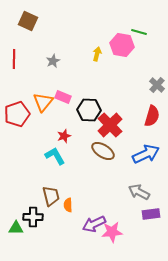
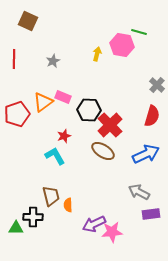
orange triangle: rotated 15 degrees clockwise
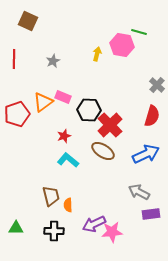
cyan L-shape: moved 13 px right, 4 px down; rotated 20 degrees counterclockwise
black cross: moved 21 px right, 14 px down
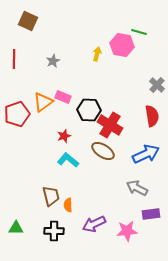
red semicircle: rotated 25 degrees counterclockwise
red cross: rotated 15 degrees counterclockwise
gray arrow: moved 2 px left, 4 px up
pink star: moved 15 px right, 1 px up
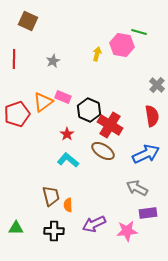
black hexagon: rotated 20 degrees clockwise
red star: moved 3 px right, 2 px up; rotated 16 degrees counterclockwise
purple rectangle: moved 3 px left, 1 px up
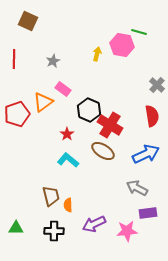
pink rectangle: moved 8 px up; rotated 14 degrees clockwise
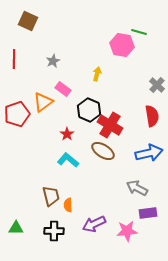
yellow arrow: moved 20 px down
blue arrow: moved 3 px right, 1 px up; rotated 12 degrees clockwise
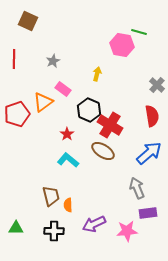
blue arrow: rotated 28 degrees counterclockwise
gray arrow: rotated 40 degrees clockwise
